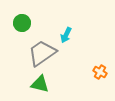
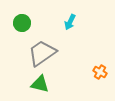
cyan arrow: moved 4 px right, 13 px up
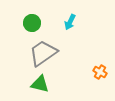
green circle: moved 10 px right
gray trapezoid: moved 1 px right
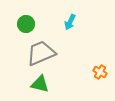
green circle: moved 6 px left, 1 px down
gray trapezoid: moved 2 px left; rotated 12 degrees clockwise
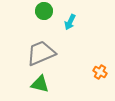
green circle: moved 18 px right, 13 px up
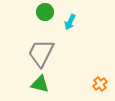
green circle: moved 1 px right, 1 px down
gray trapezoid: rotated 40 degrees counterclockwise
orange cross: moved 12 px down; rotated 24 degrees clockwise
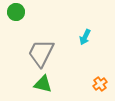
green circle: moved 29 px left
cyan arrow: moved 15 px right, 15 px down
green triangle: moved 3 px right
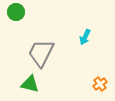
green triangle: moved 13 px left
